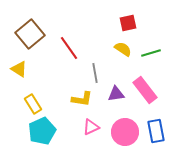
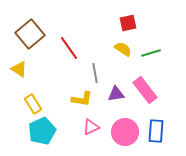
blue rectangle: rotated 15 degrees clockwise
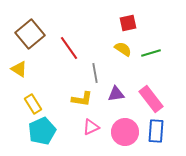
pink rectangle: moved 6 px right, 9 px down
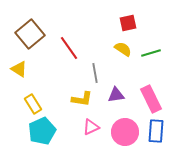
purple triangle: moved 1 px down
pink rectangle: rotated 12 degrees clockwise
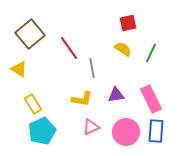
green line: rotated 48 degrees counterclockwise
gray line: moved 3 px left, 5 px up
pink circle: moved 1 px right
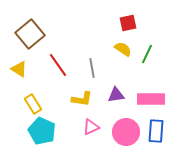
red line: moved 11 px left, 17 px down
green line: moved 4 px left, 1 px down
pink rectangle: rotated 64 degrees counterclockwise
cyan pentagon: rotated 24 degrees counterclockwise
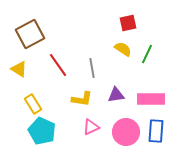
brown square: rotated 12 degrees clockwise
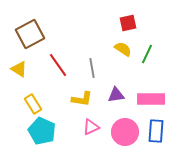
pink circle: moved 1 px left
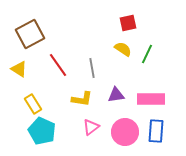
pink triangle: rotated 12 degrees counterclockwise
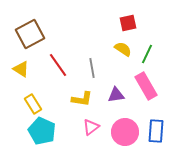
yellow triangle: moved 2 px right
pink rectangle: moved 5 px left, 13 px up; rotated 60 degrees clockwise
